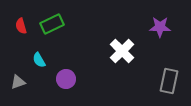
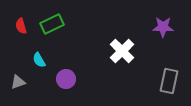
purple star: moved 3 px right
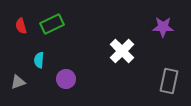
cyan semicircle: rotated 35 degrees clockwise
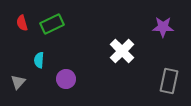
red semicircle: moved 1 px right, 3 px up
gray triangle: rotated 28 degrees counterclockwise
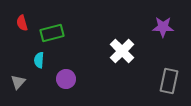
green rectangle: moved 9 px down; rotated 10 degrees clockwise
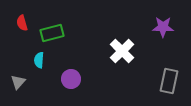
purple circle: moved 5 px right
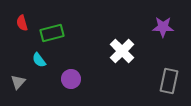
cyan semicircle: rotated 42 degrees counterclockwise
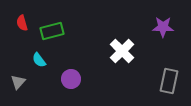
green rectangle: moved 2 px up
